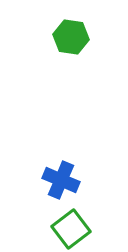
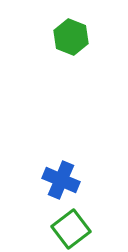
green hexagon: rotated 12 degrees clockwise
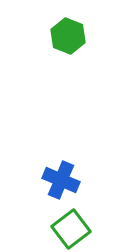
green hexagon: moved 3 px left, 1 px up
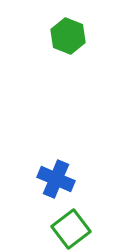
blue cross: moved 5 px left, 1 px up
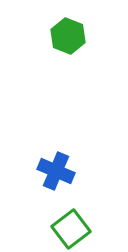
blue cross: moved 8 px up
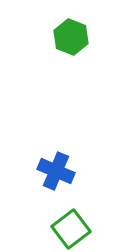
green hexagon: moved 3 px right, 1 px down
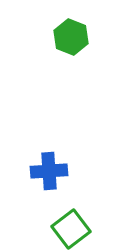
blue cross: moved 7 px left; rotated 27 degrees counterclockwise
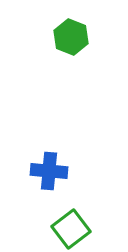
blue cross: rotated 9 degrees clockwise
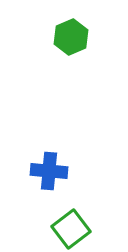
green hexagon: rotated 16 degrees clockwise
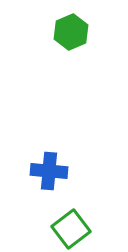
green hexagon: moved 5 px up
